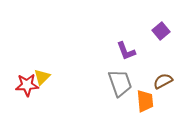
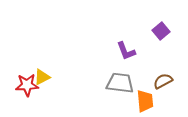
yellow triangle: rotated 18 degrees clockwise
gray trapezoid: rotated 64 degrees counterclockwise
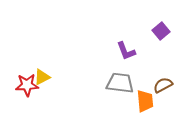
brown semicircle: moved 4 px down
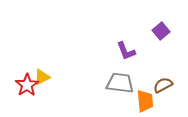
red star: rotated 30 degrees counterclockwise
